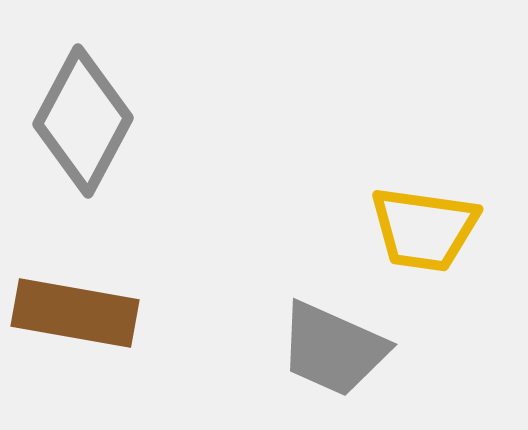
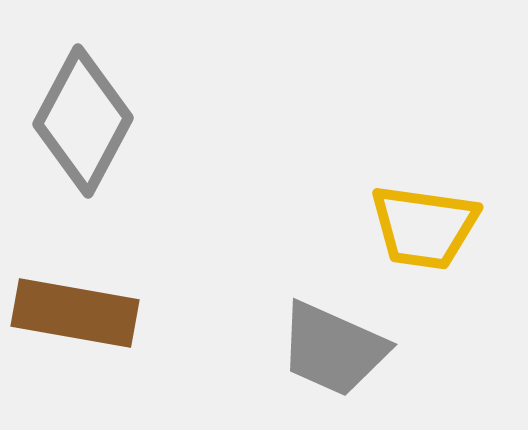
yellow trapezoid: moved 2 px up
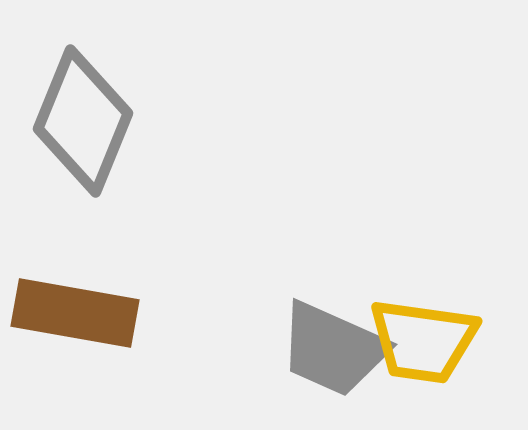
gray diamond: rotated 6 degrees counterclockwise
yellow trapezoid: moved 1 px left, 114 px down
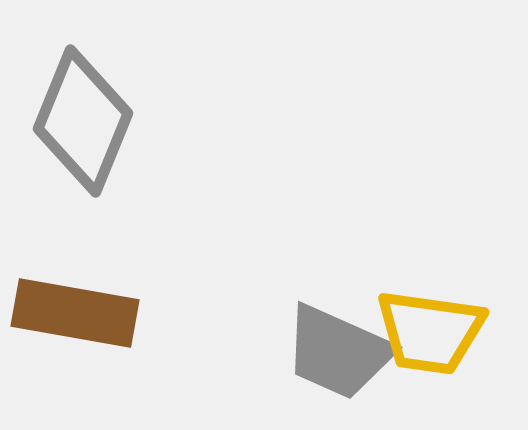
yellow trapezoid: moved 7 px right, 9 px up
gray trapezoid: moved 5 px right, 3 px down
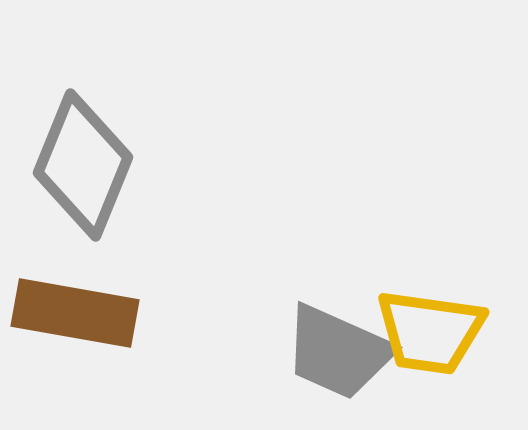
gray diamond: moved 44 px down
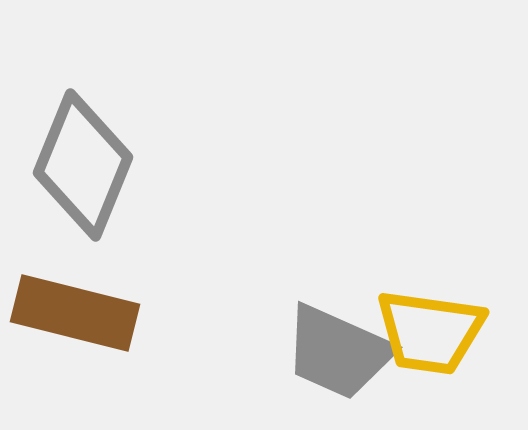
brown rectangle: rotated 4 degrees clockwise
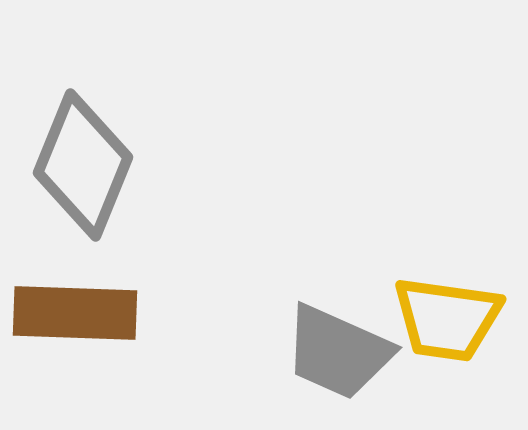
brown rectangle: rotated 12 degrees counterclockwise
yellow trapezoid: moved 17 px right, 13 px up
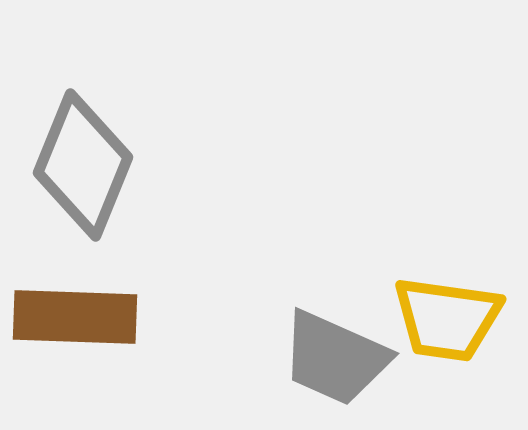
brown rectangle: moved 4 px down
gray trapezoid: moved 3 px left, 6 px down
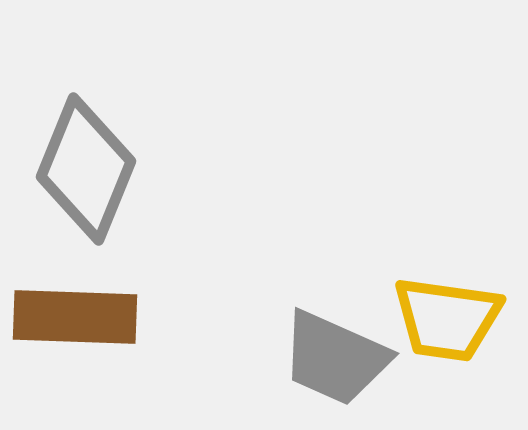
gray diamond: moved 3 px right, 4 px down
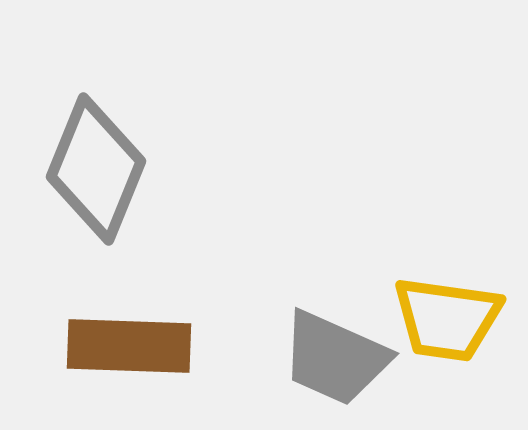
gray diamond: moved 10 px right
brown rectangle: moved 54 px right, 29 px down
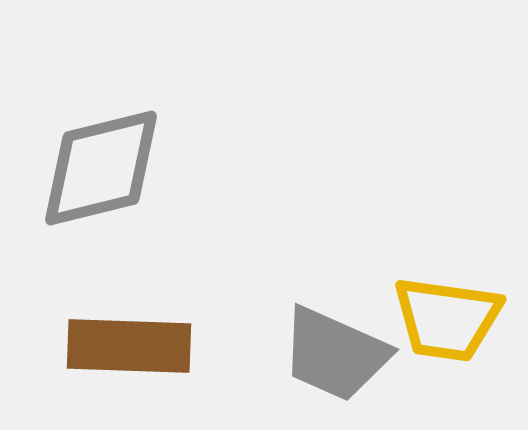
gray diamond: moved 5 px right, 1 px up; rotated 54 degrees clockwise
gray trapezoid: moved 4 px up
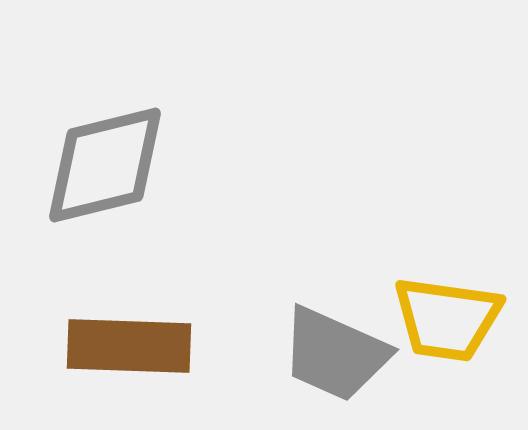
gray diamond: moved 4 px right, 3 px up
